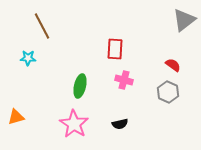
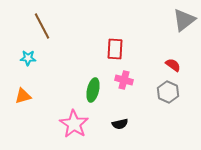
green ellipse: moved 13 px right, 4 px down
orange triangle: moved 7 px right, 21 px up
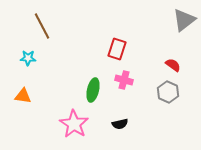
red rectangle: moved 2 px right; rotated 15 degrees clockwise
orange triangle: rotated 24 degrees clockwise
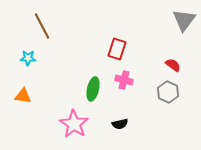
gray triangle: rotated 15 degrees counterclockwise
green ellipse: moved 1 px up
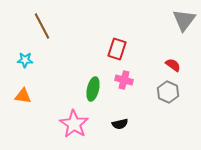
cyan star: moved 3 px left, 2 px down
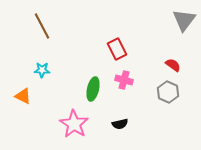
red rectangle: rotated 45 degrees counterclockwise
cyan star: moved 17 px right, 10 px down
orange triangle: rotated 18 degrees clockwise
